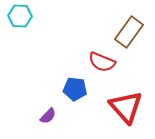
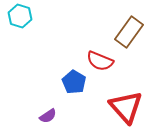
cyan hexagon: rotated 15 degrees clockwise
red semicircle: moved 2 px left, 1 px up
blue pentagon: moved 1 px left, 7 px up; rotated 25 degrees clockwise
purple semicircle: rotated 12 degrees clockwise
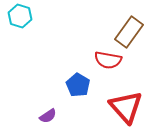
red semicircle: moved 8 px right, 1 px up; rotated 12 degrees counterclockwise
blue pentagon: moved 4 px right, 3 px down
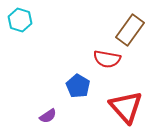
cyan hexagon: moved 4 px down
brown rectangle: moved 1 px right, 2 px up
red semicircle: moved 1 px left, 1 px up
blue pentagon: moved 1 px down
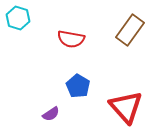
cyan hexagon: moved 2 px left, 2 px up
red semicircle: moved 36 px left, 20 px up
purple semicircle: moved 3 px right, 2 px up
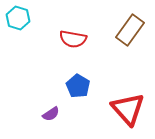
red semicircle: moved 2 px right
red triangle: moved 2 px right, 2 px down
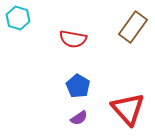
brown rectangle: moved 3 px right, 3 px up
purple semicircle: moved 28 px right, 4 px down
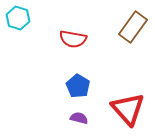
purple semicircle: rotated 132 degrees counterclockwise
